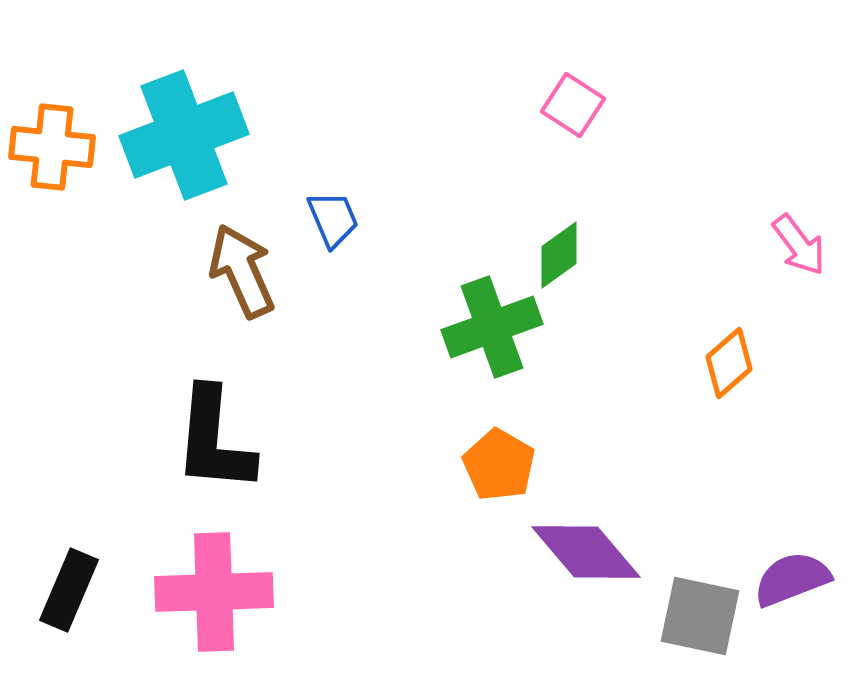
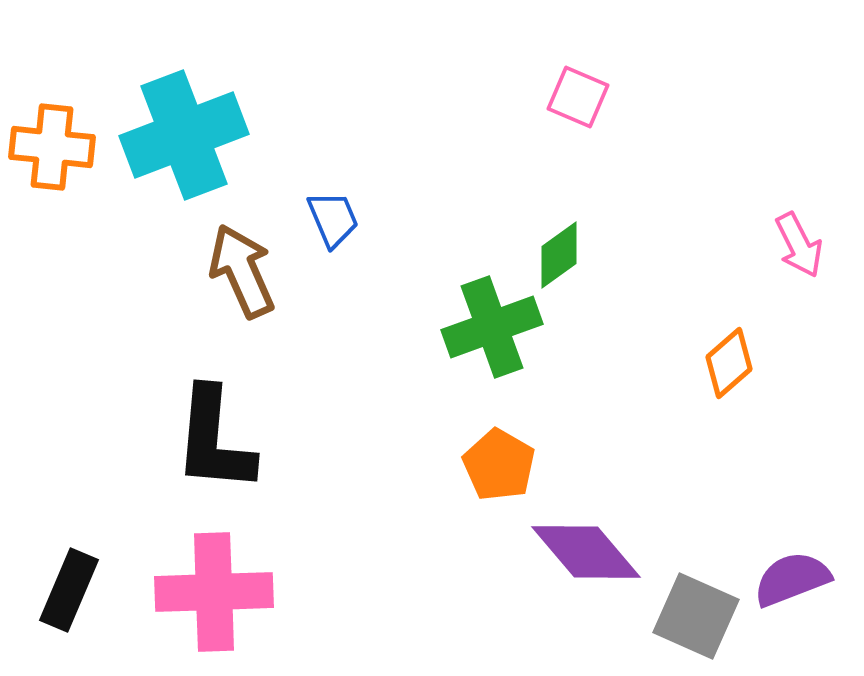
pink square: moved 5 px right, 8 px up; rotated 10 degrees counterclockwise
pink arrow: rotated 10 degrees clockwise
gray square: moved 4 px left; rotated 12 degrees clockwise
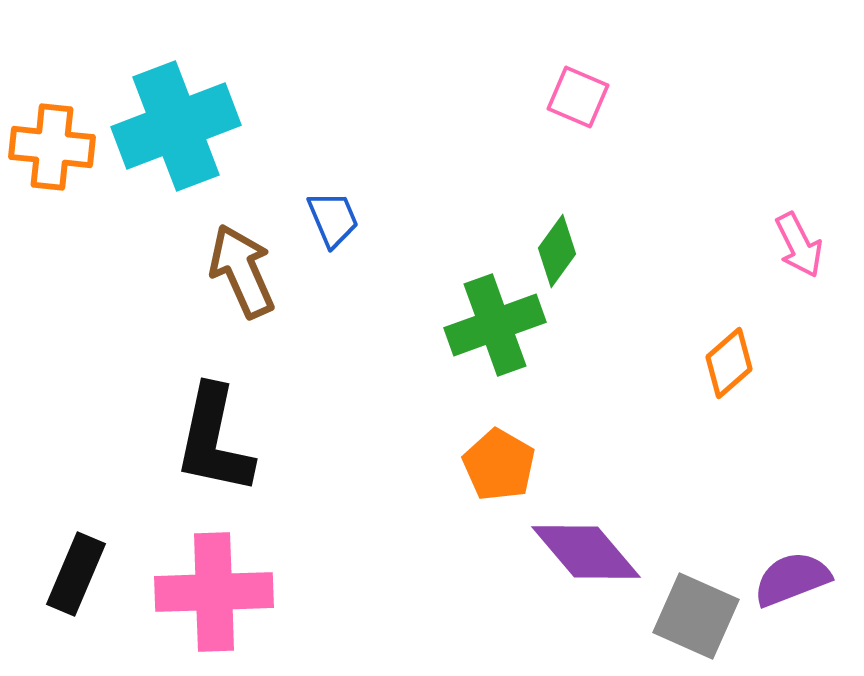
cyan cross: moved 8 px left, 9 px up
green diamond: moved 2 px left, 4 px up; rotated 18 degrees counterclockwise
green cross: moved 3 px right, 2 px up
black L-shape: rotated 7 degrees clockwise
black rectangle: moved 7 px right, 16 px up
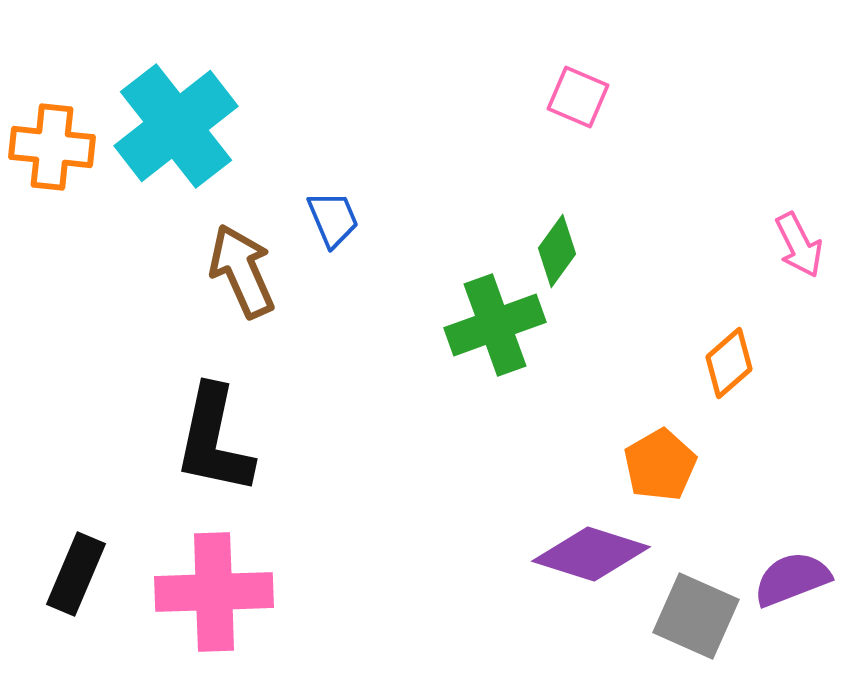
cyan cross: rotated 17 degrees counterclockwise
orange pentagon: moved 161 px right; rotated 12 degrees clockwise
purple diamond: moved 5 px right, 2 px down; rotated 32 degrees counterclockwise
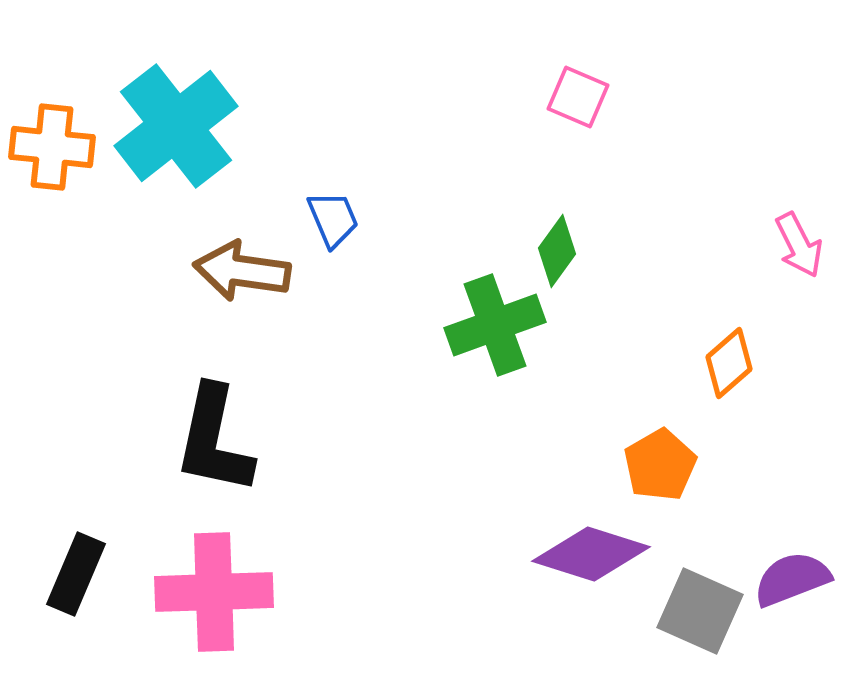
brown arrow: rotated 58 degrees counterclockwise
gray square: moved 4 px right, 5 px up
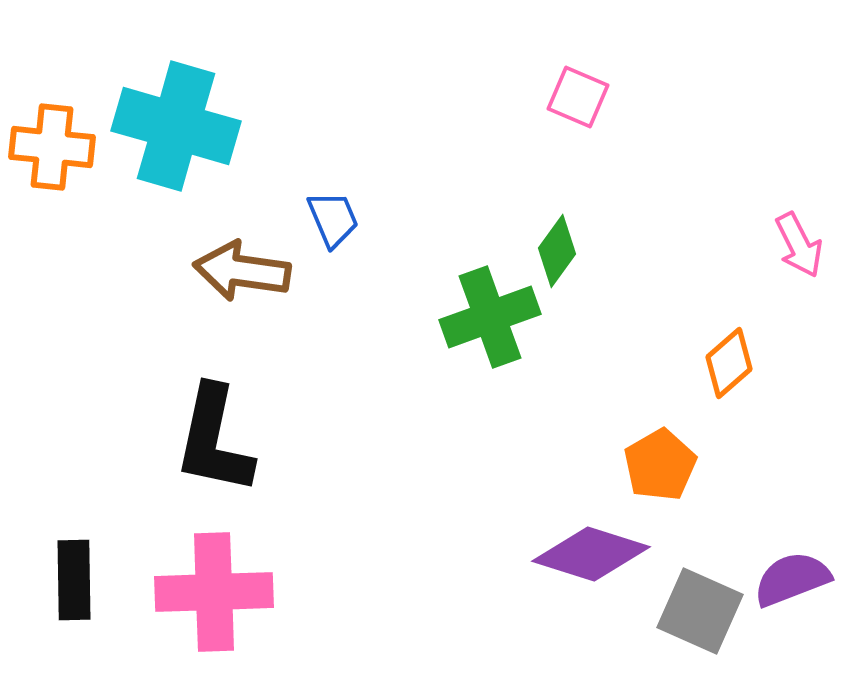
cyan cross: rotated 36 degrees counterclockwise
green cross: moved 5 px left, 8 px up
black rectangle: moved 2 px left, 6 px down; rotated 24 degrees counterclockwise
